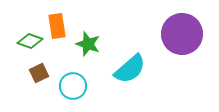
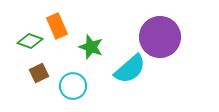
orange rectangle: rotated 15 degrees counterclockwise
purple circle: moved 22 px left, 3 px down
green star: moved 3 px right, 3 px down
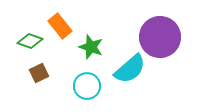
orange rectangle: moved 3 px right; rotated 15 degrees counterclockwise
cyan circle: moved 14 px right
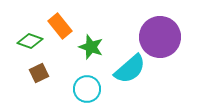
cyan circle: moved 3 px down
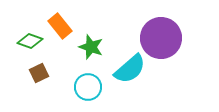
purple circle: moved 1 px right, 1 px down
cyan circle: moved 1 px right, 2 px up
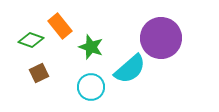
green diamond: moved 1 px right, 1 px up
cyan circle: moved 3 px right
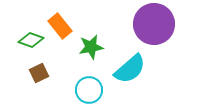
purple circle: moved 7 px left, 14 px up
green star: rotated 30 degrees counterclockwise
cyan circle: moved 2 px left, 3 px down
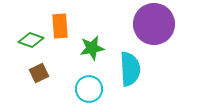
orange rectangle: rotated 35 degrees clockwise
green star: moved 1 px right, 1 px down
cyan semicircle: rotated 52 degrees counterclockwise
cyan circle: moved 1 px up
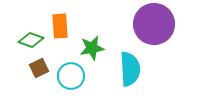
brown square: moved 5 px up
cyan circle: moved 18 px left, 13 px up
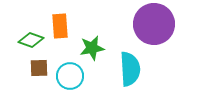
brown square: rotated 24 degrees clockwise
cyan circle: moved 1 px left
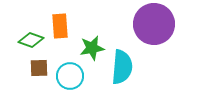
cyan semicircle: moved 8 px left, 2 px up; rotated 8 degrees clockwise
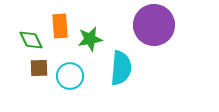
purple circle: moved 1 px down
green diamond: rotated 45 degrees clockwise
green star: moved 2 px left, 9 px up
cyan semicircle: moved 1 px left, 1 px down
